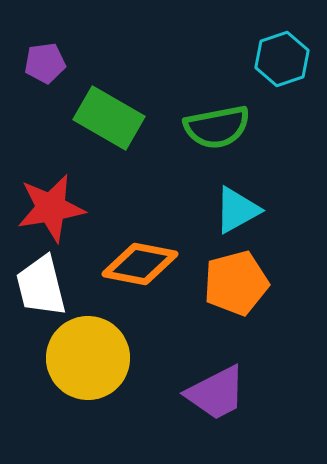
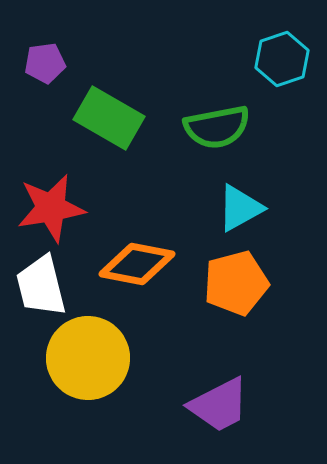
cyan triangle: moved 3 px right, 2 px up
orange diamond: moved 3 px left
purple trapezoid: moved 3 px right, 12 px down
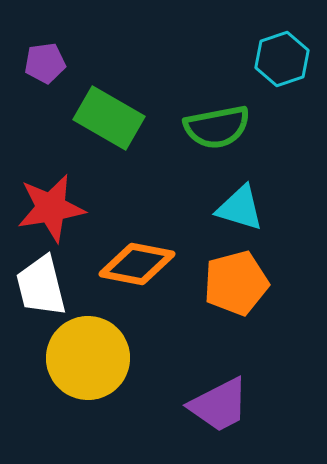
cyan triangle: rotated 46 degrees clockwise
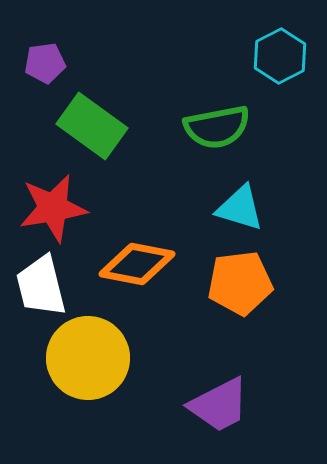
cyan hexagon: moved 2 px left, 3 px up; rotated 8 degrees counterclockwise
green rectangle: moved 17 px left, 8 px down; rotated 6 degrees clockwise
red star: moved 2 px right
orange pentagon: moved 4 px right; rotated 8 degrees clockwise
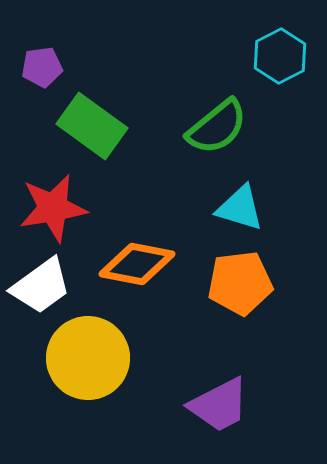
purple pentagon: moved 3 px left, 4 px down
green semicircle: rotated 28 degrees counterclockwise
white trapezoid: rotated 112 degrees counterclockwise
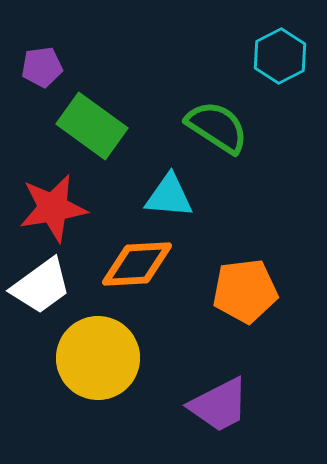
green semicircle: rotated 108 degrees counterclockwise
cyan triangle: moved 71 px left, 12 px up; rotated 12 degrees counterclockwise
orange diamond: rotated 14 degrees counterclockwise
orange pentagon: moved 5 px right, 8 px down
yellow circle: moved 10 px right
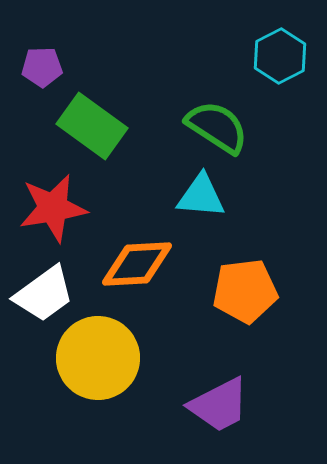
purple pentagon: rotated 6 degrees clockwise
cyan triangle: moved 32 px right
white trapezoid: moved 3 px right, 8 px down
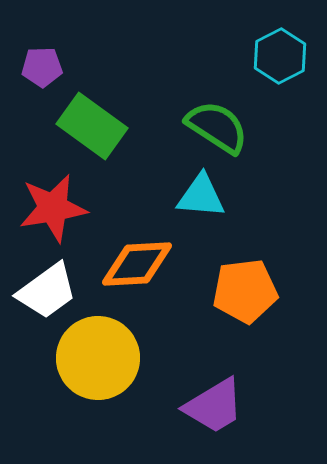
white trapezoid: moved 3 px right, 3 px up
purple trapezoid: moved 5 px left, 1 px down; rotated 4 degrees counterclockwise
